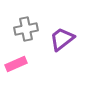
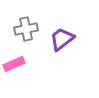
pink rectangle: moved 2 px left
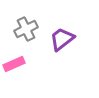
gray cross: rotated 15 degrees counterclockwise
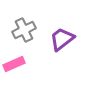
gray cross: moved 2 px left, 1 px down
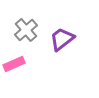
gray cross: moved 2 px right; rotated 15 degrees counterclockwise
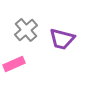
purple trapezoid: rotated 128 degrees counterclockwise
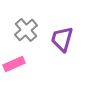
purple trapezoid: rotated 92 degrees clockwise
